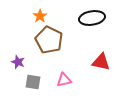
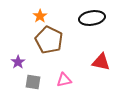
purple star: rotated 16 degrees clockwise
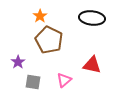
black ellipse: rotated 15 degrees clockwise
red triangle: moved 9 px left, 3 px down
pink triangle: rotated 28 degrees counterclockwise
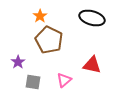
black ellipse: rotated 10 degrees clockwise
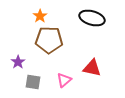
brown pentagon: rotated 24 degrees counterclockwise
red triangle: moved 3 px down
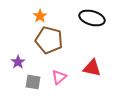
brown pentagon: rotated 12 degrees clockwise
pink triangle: moved 5 px left, 3 px up
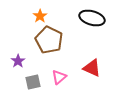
brown pentagon: rotated 12 degrees clockwise
purple star: moved 1 px up
red triangle: rotated 12 degrees clockwise
gray square: rotated 21 degrees counterclockwise
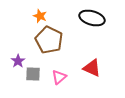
orange star: rotated 16 degrees counterclockwise
gray square: moved 8 px up; rotated 14 degrees clockwise
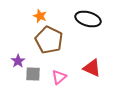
black ellipse: moved 4 px left, 1 px down
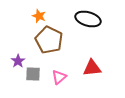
orange star: moved 1 px left
red triangle: rotated 30 degrees counterclockwise
